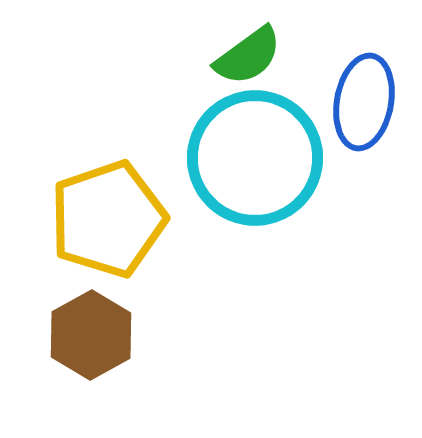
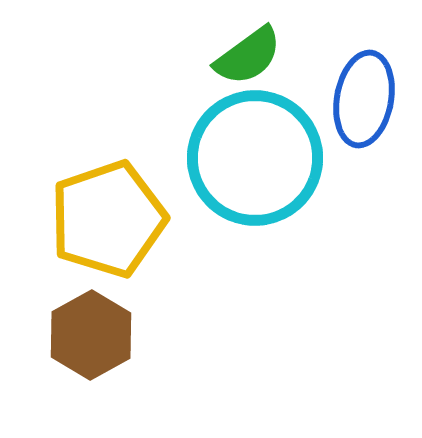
blue ellipse: moved 3 px up
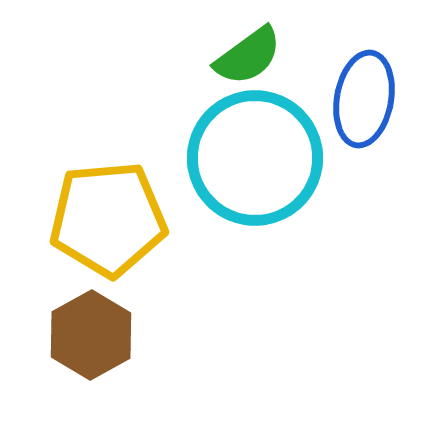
yellow pentagon: rotated 14 degrees clockwise
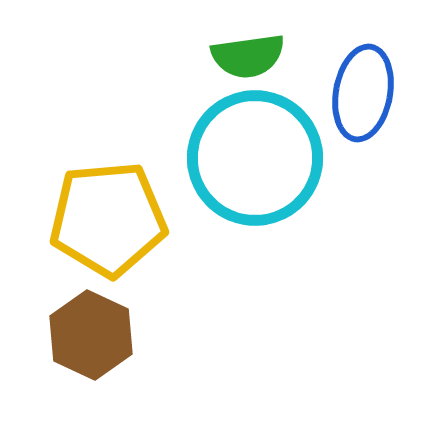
green semicircle: rotated 28 degrees clockwise
blue ellipse: moved 1 px left, 6 px up
brown hexagon: rotated 6 degrees counterclockwise
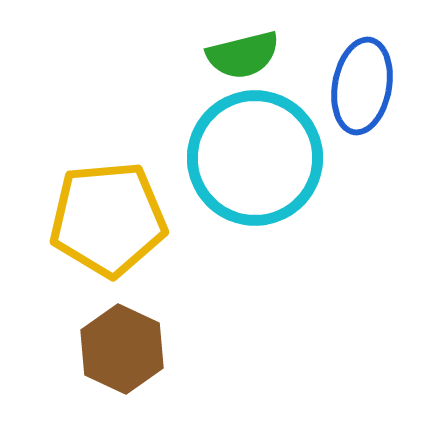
green semicircle: moved 5 px left, 1 px up; rotated 6 degrees counterclockwise
blue ellipse: moved 1 px left, 7 px up
brown hexagon: moved 31 px right, 14 px down
